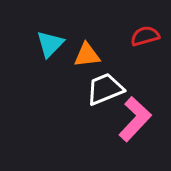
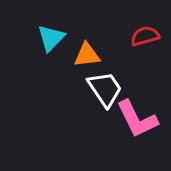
cyan triangle: moved 1 px right, 6 px up
white trapezoid: rotated 78 degrees clockwise
pink L-shape: moved 2 px right; rotated 111 degrees clockwise
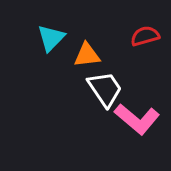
pink L-shape: rotated 24 degrees counterclockwise
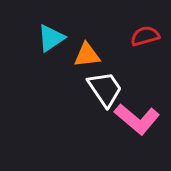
cyan triangle: rotated 12 degrees clockwise
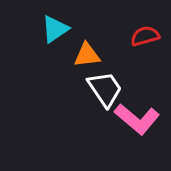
cyan triangle: moved 4 px right, 9 px up
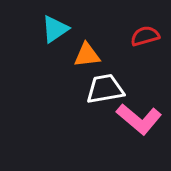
white trapezoid: rotated 66 degrees counterclockwise
pink L-shape: moved 2 px right
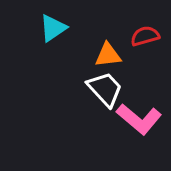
cyan triangle: moved 2 px left, 1 px up
orange triangle: moved 21 px right
white trapezoid: rotated 57 degrees clockwise
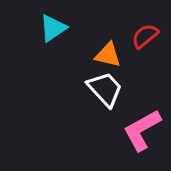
red semicircle: rotated 24 degrees counterclockwise
orange triangle: rotated 20 degrees clockwise
pink L-shape: moved 3 px right, 11 px down; rotated 111 degrees clockwise
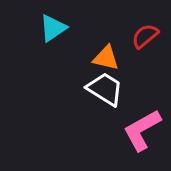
orange triangle: moved 2 px left, 3 px down
white trapezoid: rotated 15 degrees counterclockwise
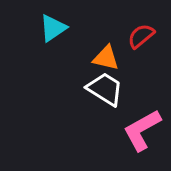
red semicircle: moved 4 px left
